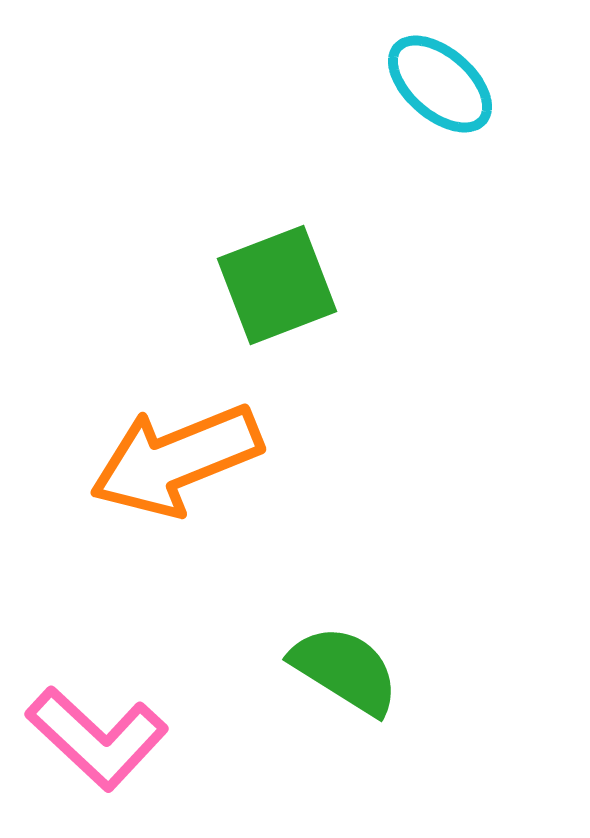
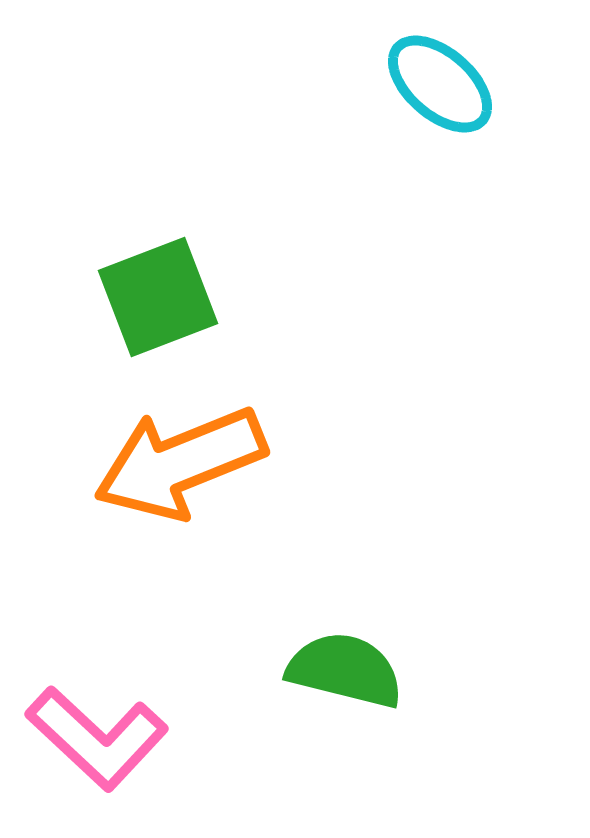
green square: moved 119 px left, 12 px down
orange arrow: moved 4 px right, 3 px down
green semicircle: rotated 18 degrees counterclockwise
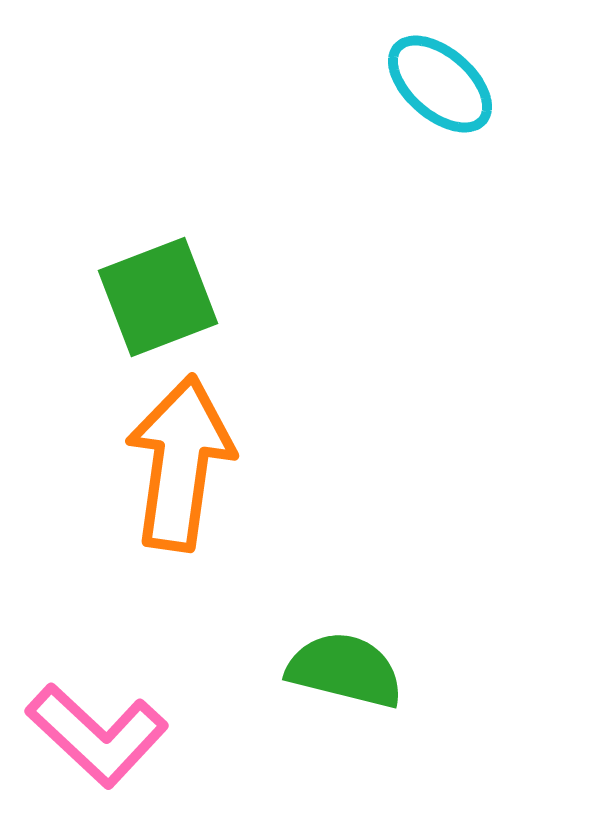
orange arrow: rotated 120 degrees clockwise
pink L-shape: moved 3 px up
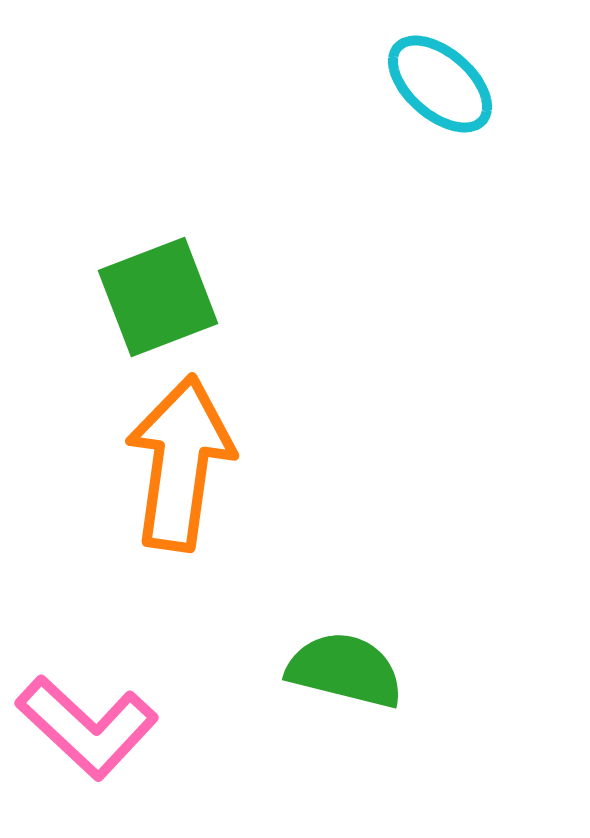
pink L-shape: moved 10 px left, 8 px up
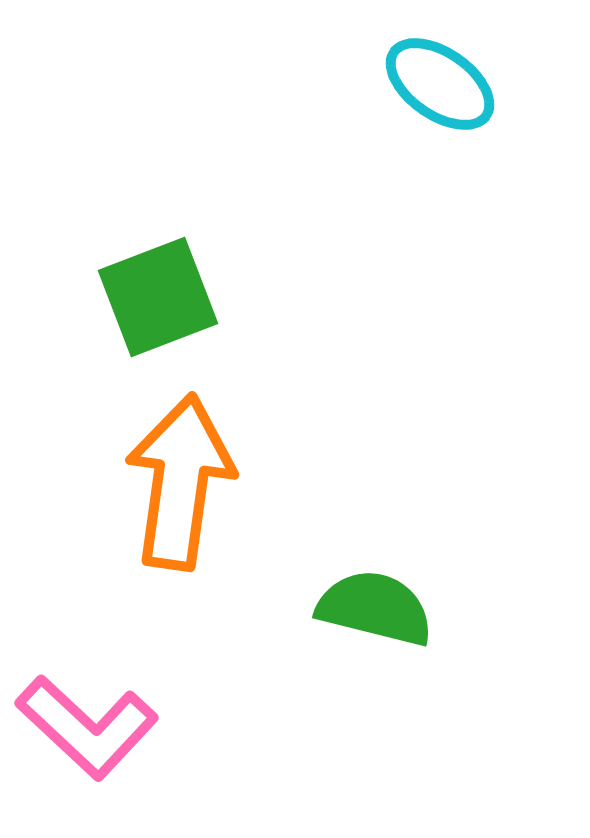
cyan ellipse: rotated 6 degrees counterclockwise
orange arrow: moved 19 px down
green semicircle: moved 30 px right, 62 px up
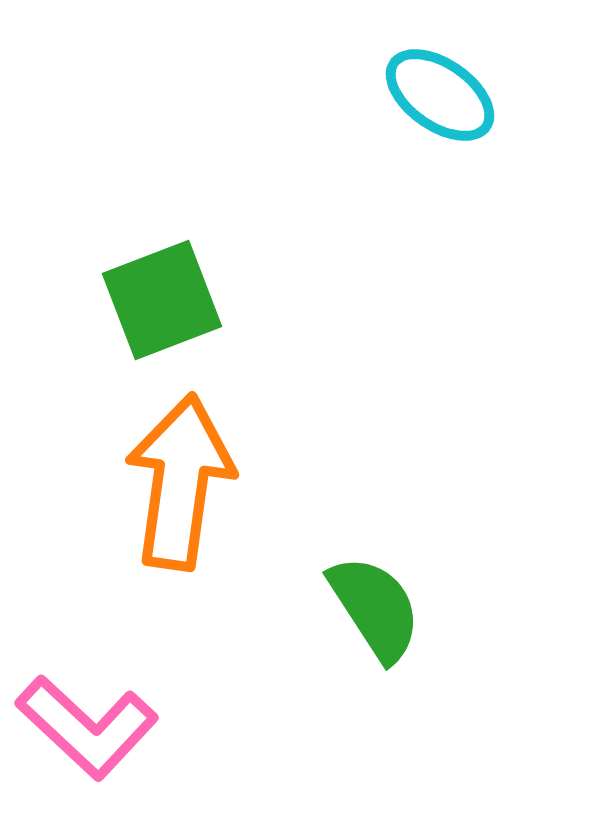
cyan ellipse: moved 11 px down
green square: moved 4 px right, 3 px down
green semicircle: rotated 43 degrees clockwise
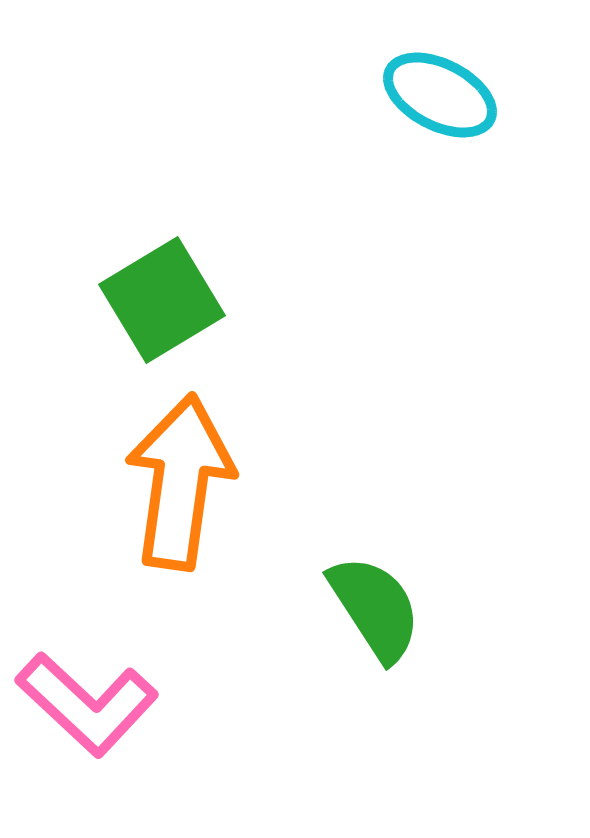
cyan ellipse: rotated 8 degrees counterclockwise
green square: rotated 10 degrees counterclockwise
pink L-shape: moved 23 px up
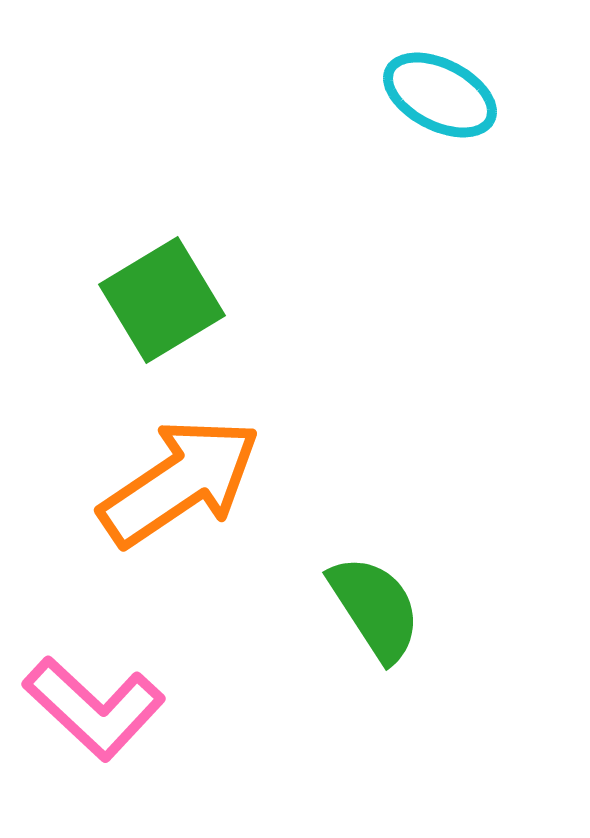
orange arrow: rotated 48 degrees clockwise
pink L-shape: moved 7 px right, 4 px down
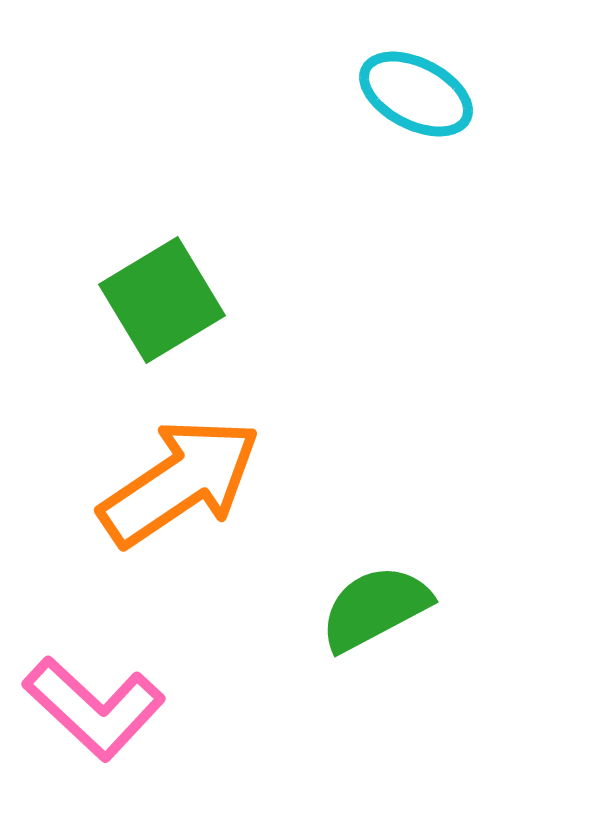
cyan ellipse: moved 24 px left, 1 px up
green semicircle: rotated 85 degrees counterclockwise
